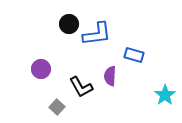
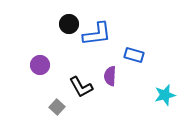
purple circle: moved 1 px left, 4 px up
cyan star: rotated 20 degrees clockwise
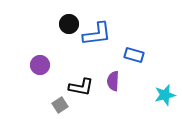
purple semicircle: moved 3 px right, 5 px down
black L-shape: rotated 50 degrees counterclockwise
gray square: moved 3 px right, 2 px up; rotated 14 degrees clockwise
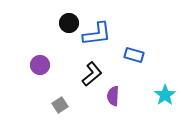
black circle: moved 1 px up
purple semicircle: moved 15 px down
black L-shape: moved 11 px right, 13 px up; rotated 50 degrees counterclockwise
cyan star: rotated 20 degrees counterclockwise
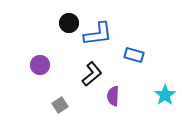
blue L-shape: moved 1 px right
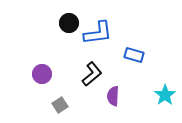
blue L-shape: moved 1 px up
purple circle: moved 2 px right, 9 px down
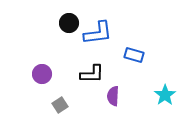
black L-shape: rotated 40 degrees clockwise
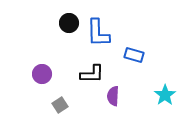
blue L-shape: rotated 96 degrees clockwise
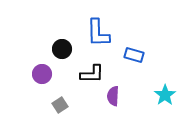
black circle: moved 7 px left, 26 px down
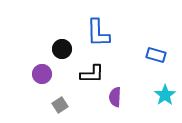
blue rectangle: moved 22 px right
purple semicircle: moved 2 px right, 1 px down
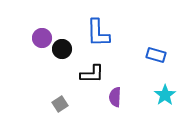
purple circle: moved 36 px up
gray square: moved 1 px up
